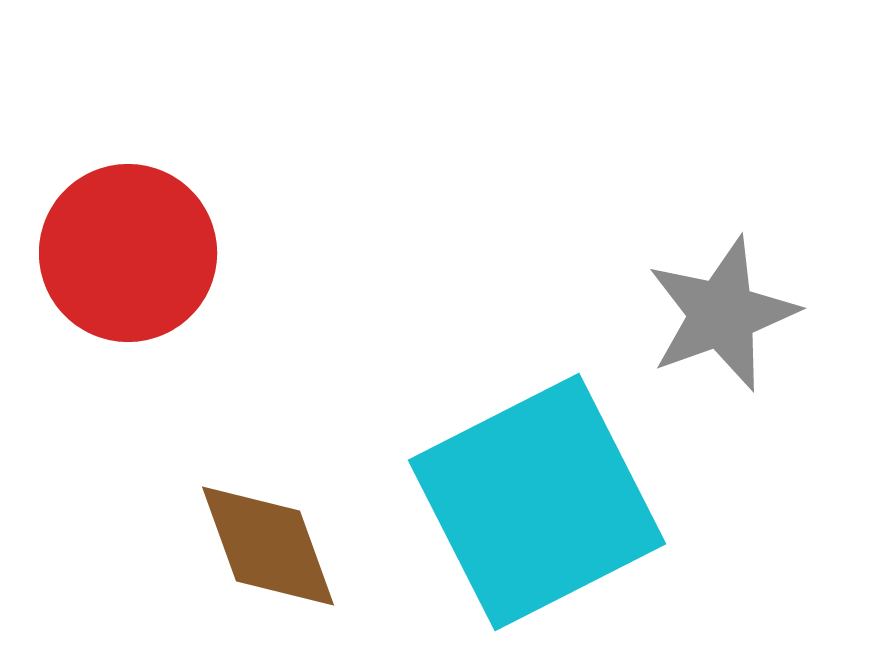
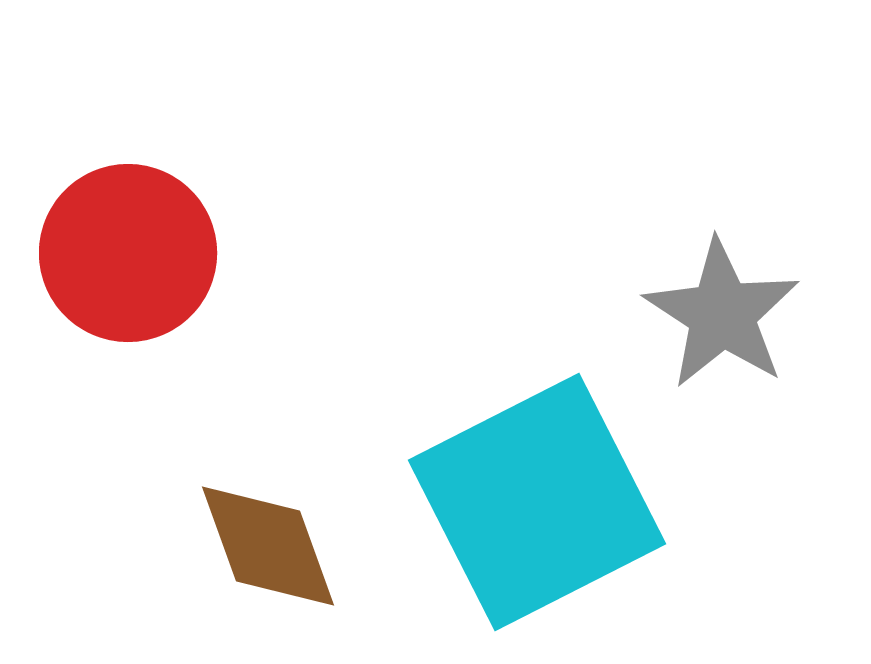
gray star: rotated 19 degrees counterclockwise
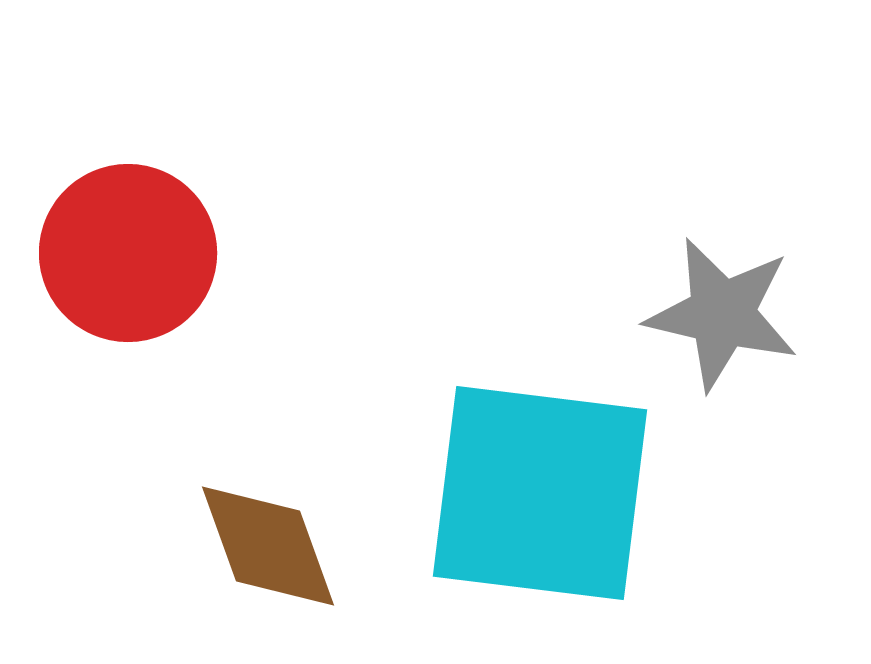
gray star: rotated 20 degrees counterclockwise
cyan square: moved 3 px right, 9 px up; rotated 34 degrees clockwise
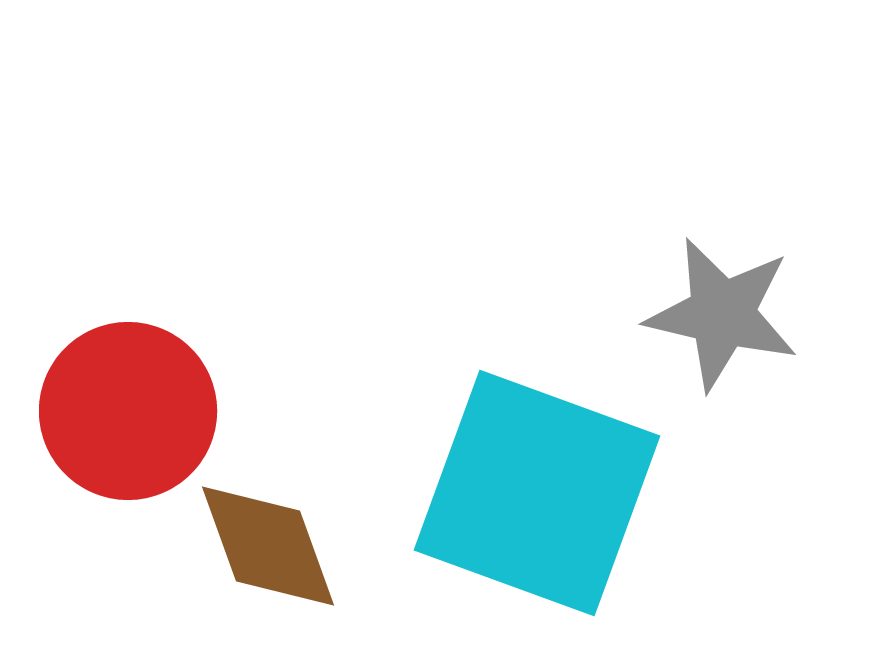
red circle: moved 158 px down
cyan square: moved 3 px left; rotated 13 degrees clockwise
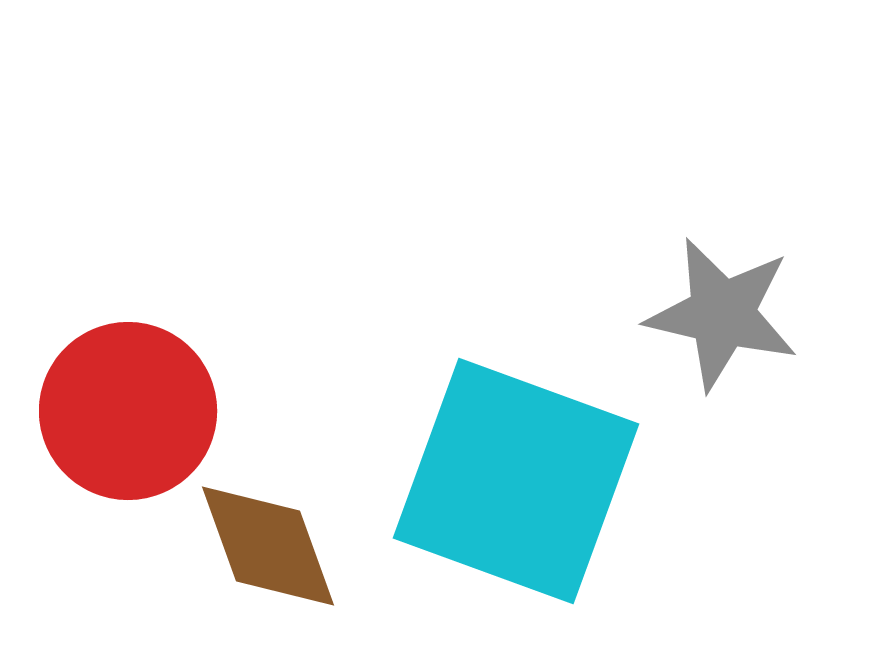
cyan square: moved 21 px left, 12 px up
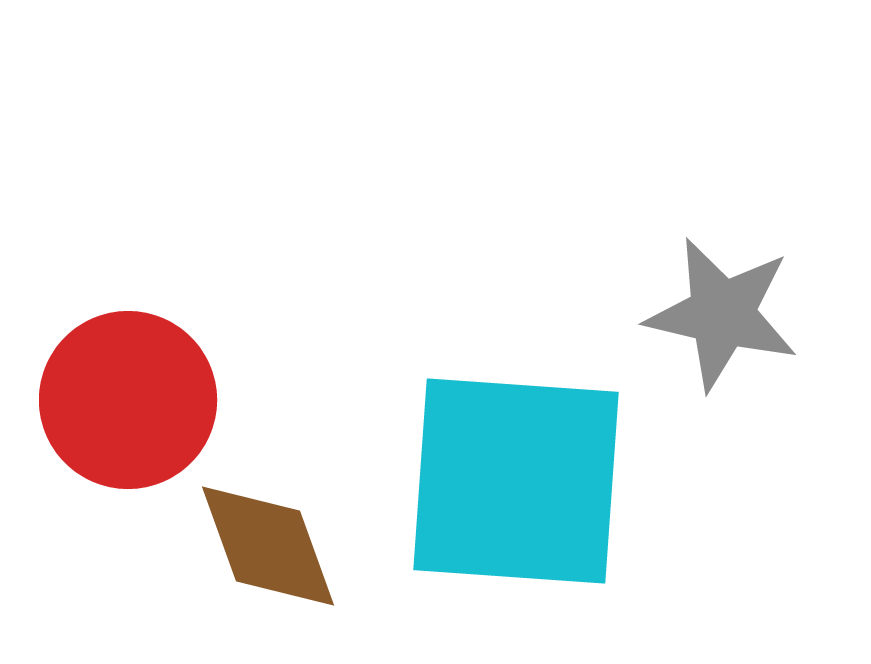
red circle: moved 11 px up
cyan square: rotated 16 degrees counterclockwise
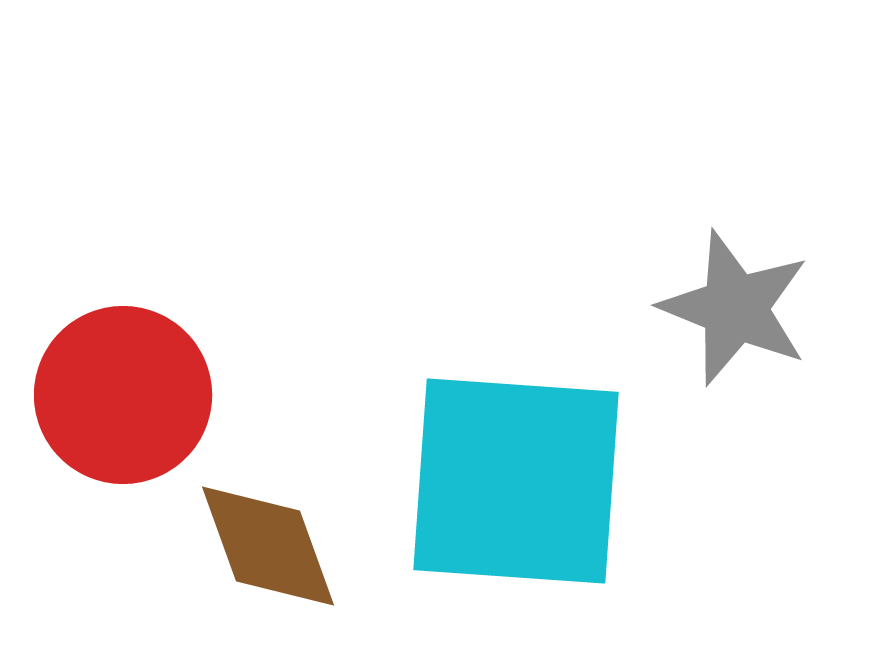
gray star: moved 13 px right, 6 px up; rotated 9 degrees clockwise
red circle: moved 5 px left, 5 px up
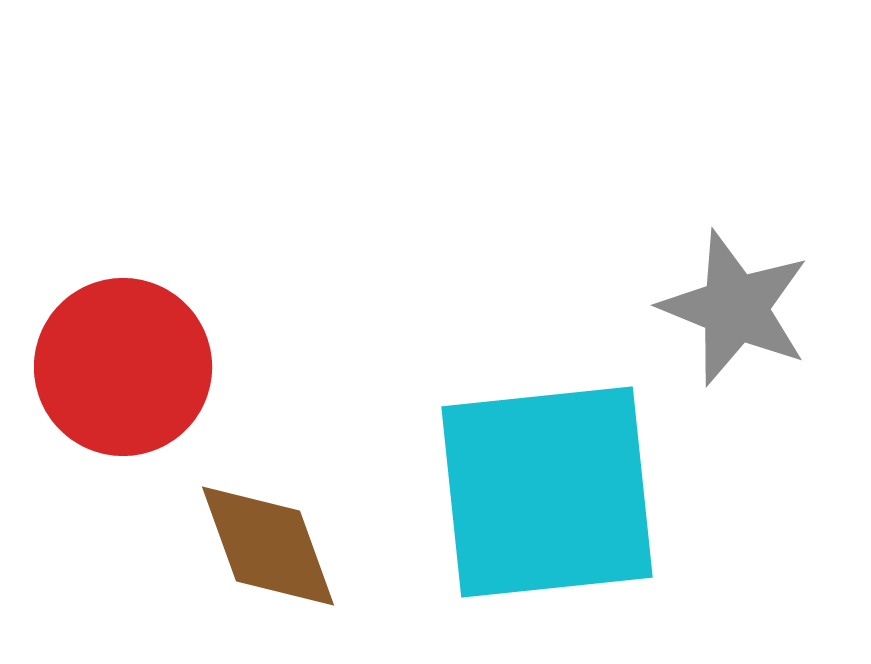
red circle: moved 28 px up
cyan square: moved 31 px right, 11 px down; rotated 10 degrees counterclockwise
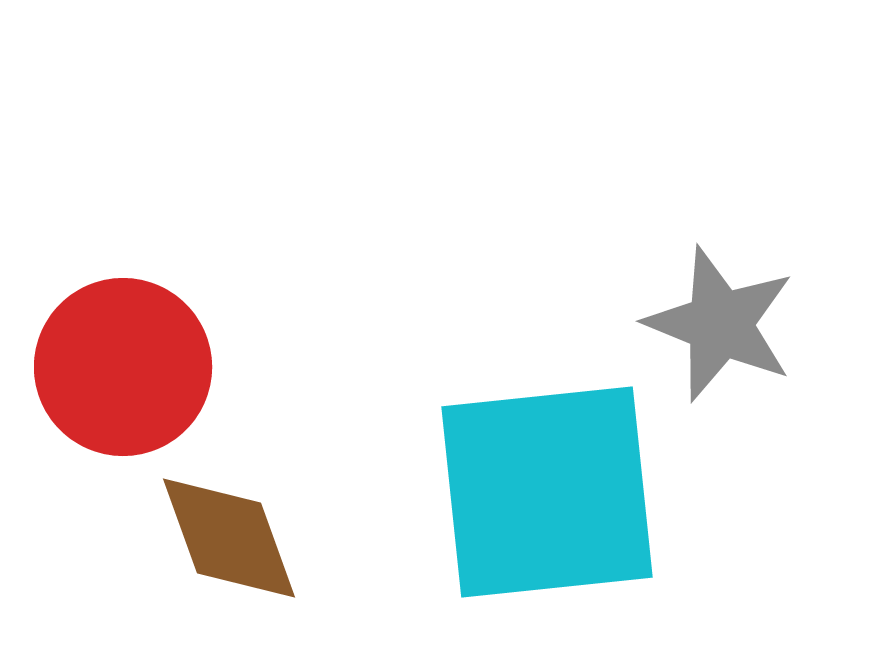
gray star: moved 15 px left, 16 px down
brown diamond: moved 39 px left, 8 px up
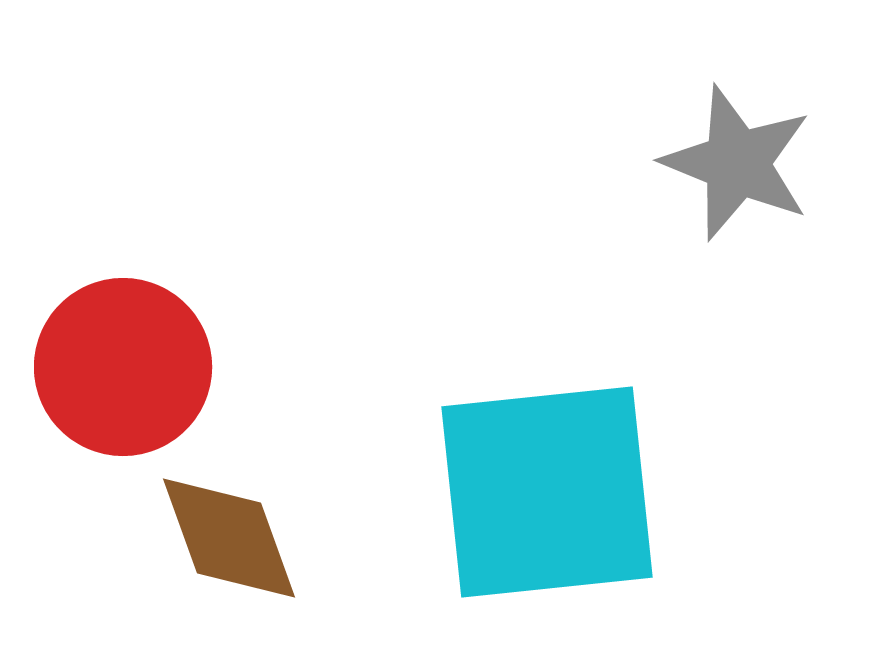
gray star: moved 17 px right, 161 px up
